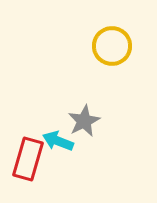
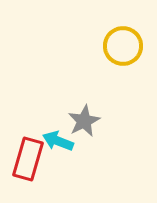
yellow circle: moved 11 px right
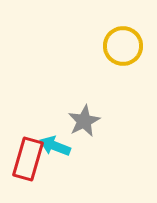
cyan arrow: moved 3 px left, 5 px down
